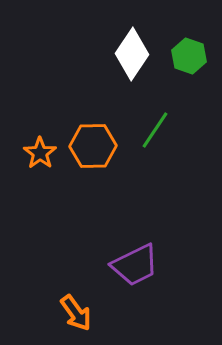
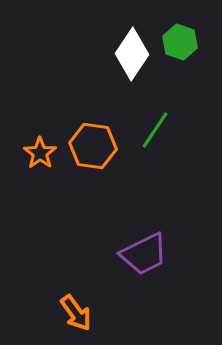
green hexagon: moved 9 px left, 14 px up
orange hexagon: rotated 9 degrees clockwise
purple trapezoid: moved 9 px right, 11 px up
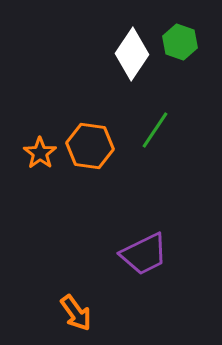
orange hexagon: moved 3 px left
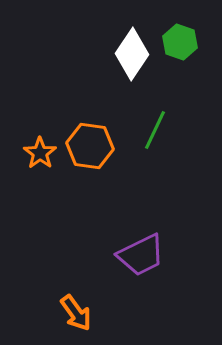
green line: rotated 9 degrees counterclockwise
purple trapezoid: moved 3 px left, 1 px down
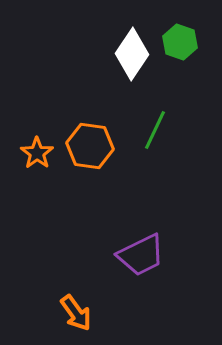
orange star: moved 3 px left
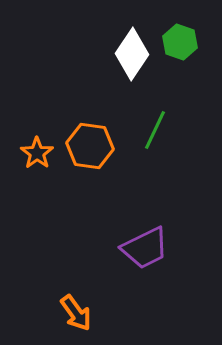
purple trapezoid: moved 4 px right, 7 px up
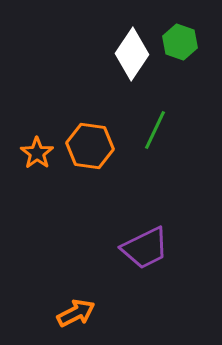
orange arrow: rotated 81 degrees counterclockwise
